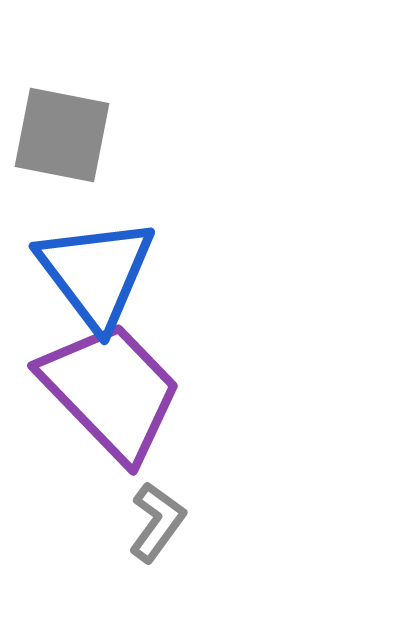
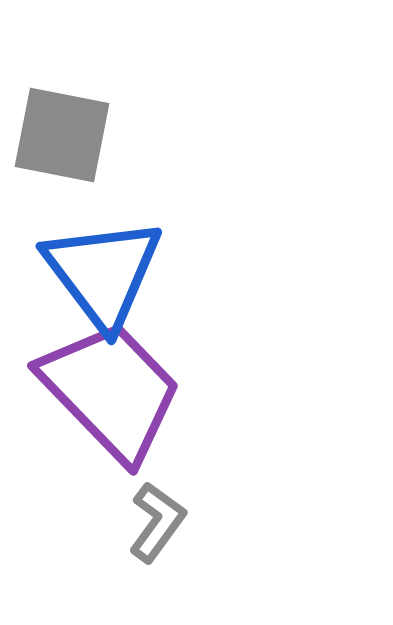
blue triangle: moved 7 px right
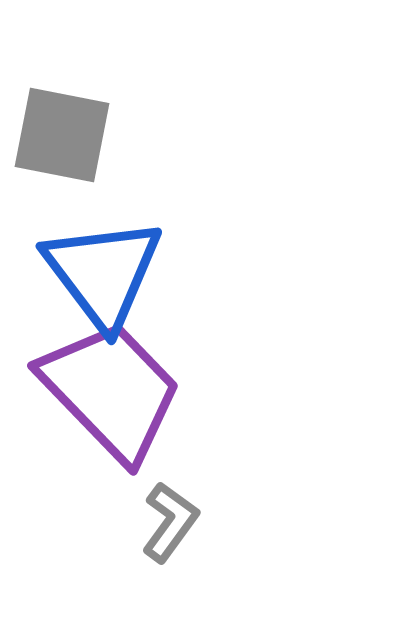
gray L-shape: moved 13 px right
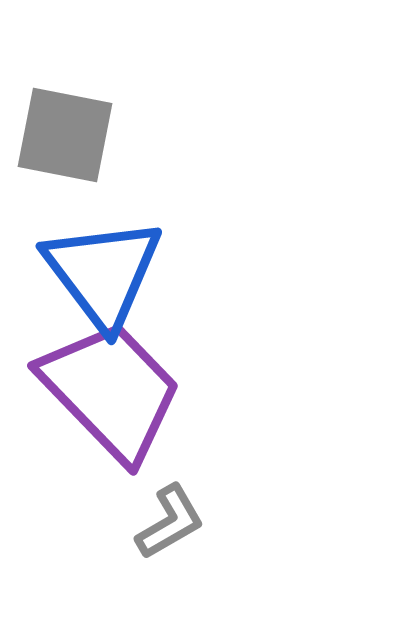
gray square: moved 3 px right
gray L-shape: rotated 24 degrees clockwise
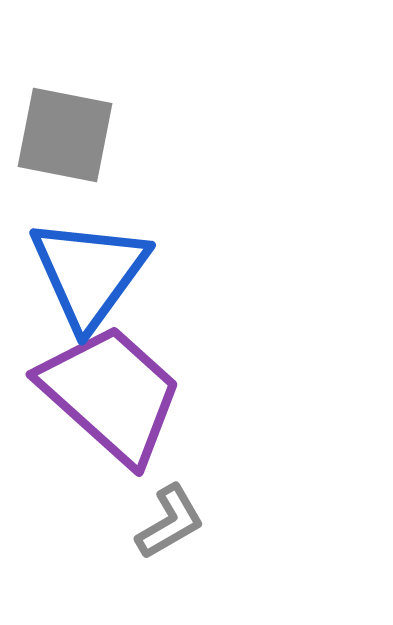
blue triangle: moved 14 px left; rotated 13 degrees clockwise
purple trapezoid: moved 3 px down; rotated 4 degrees counterclockwise
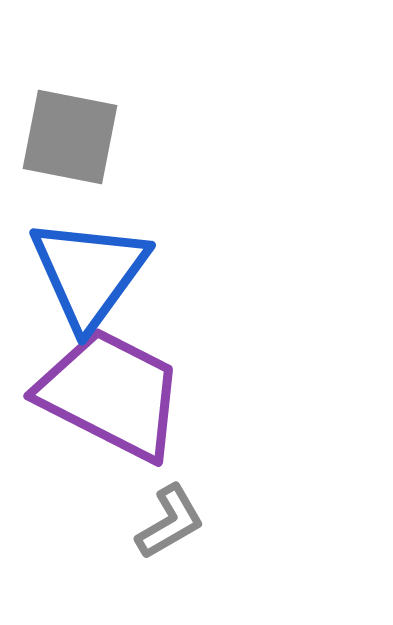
gray square: moved 5 px right, 2 px down
purple trapezoid: rotated 15 degrees counterclockwise
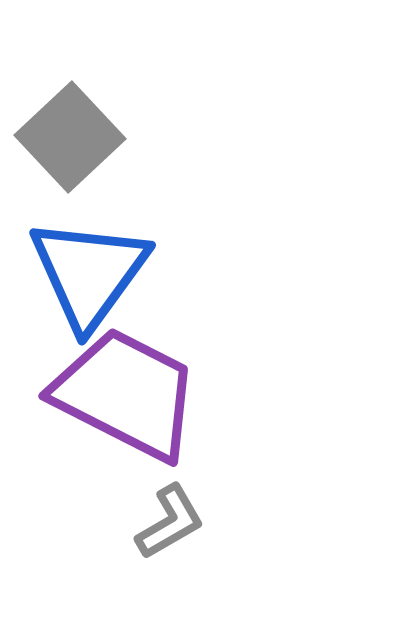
gray square: rotated 36 degrees clockwise
purple trapezoid: moved 15 px right
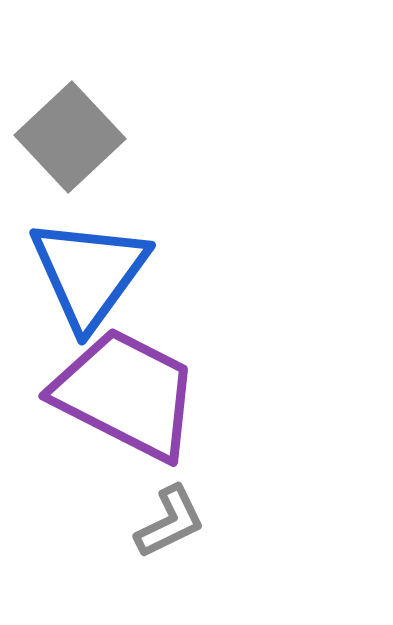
gray L-shape: rotated 4 degrees clockwise
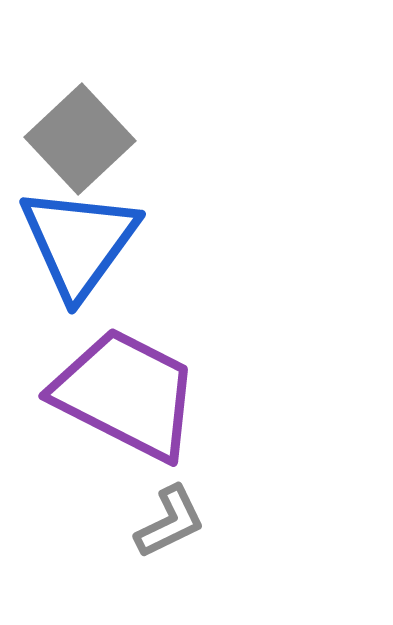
gray square: moved 10 px right, 2 px down
blue triangle: moved 10 px left, 31 px up
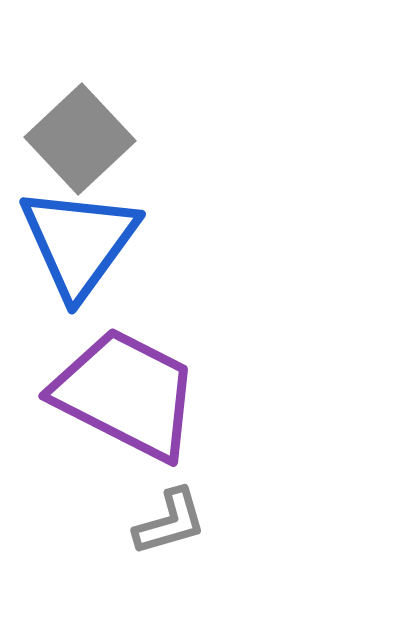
gray L-shape: rotated 10 degrees clockwise
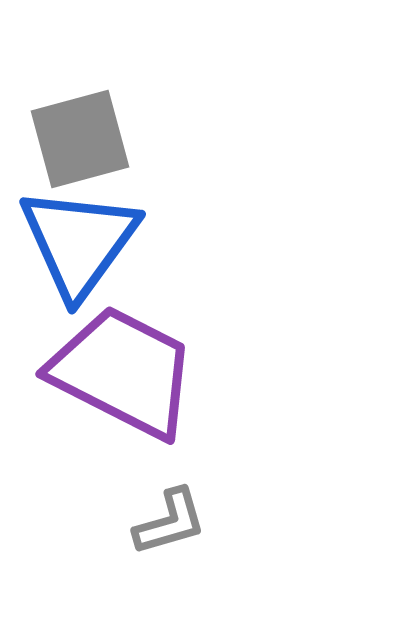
gray square: rotated 28 degrees clockwise
purple trapezoid: moved 3 px left, 22 px up
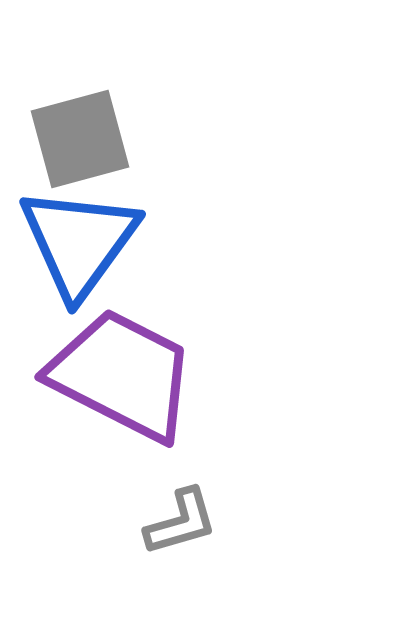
purple trapezoid: moved 1 px left, 3 px down
gray L-shape: moved 11 px right
